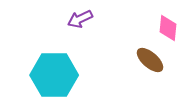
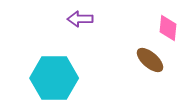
purple arrow: rotated 25 degrees clockwise
cyan hexagon: moved 3 px down
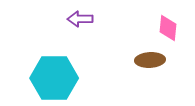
brown ellipse: rotated 44 degrees counterclockwise
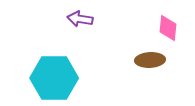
purple arrow: rotated 10 degrees clockwise
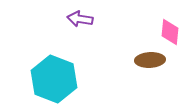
pink diamond: moved 2 px right, 4 px down
cyan hexagon: moved 1 px down; rotated 21 degrees clockwise
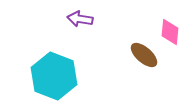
brown ellipse: moved 6 px left, 5 px up; rotated 44 degrees clockwise
cyan hexagon: moved 3 px up
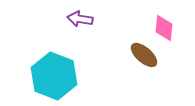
pink diamond: moved 6 px left, 4 px up
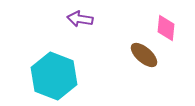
pink diamond: moved 2 px right
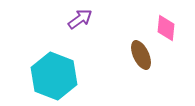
purple arrow: rotated 135 degrees clockwise
brown ellipse: moved 3 px left; rotated 24 degrees clockwise
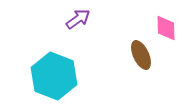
purple arrow: moved 2 px left
pink diamond: rotated 8 degrees counterclockwise
